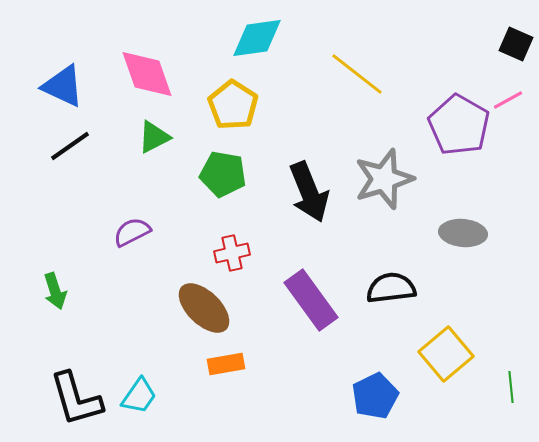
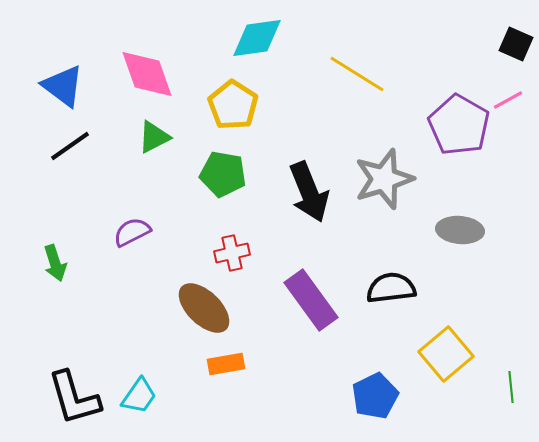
yellow line: rotated 6 degrees counterclockwise
blue triangle: rotated 12 degrees clockwise
gray ellipse: moved 3 px left, 3 px up
green arrow: moved 28 px up
black L-shape: moved 2 px left, 1 px up
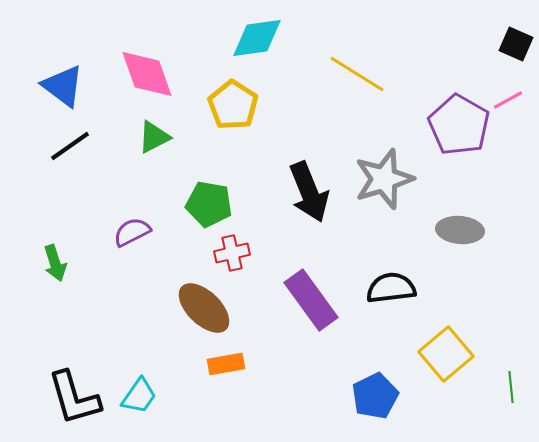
green pentagon: moved 14 px left, 30 px down
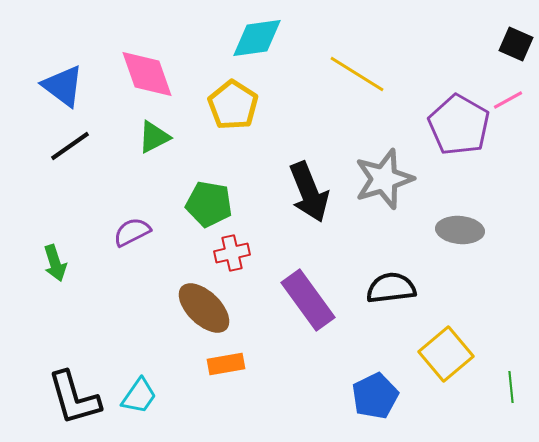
purple rectangle: moved 3 px left
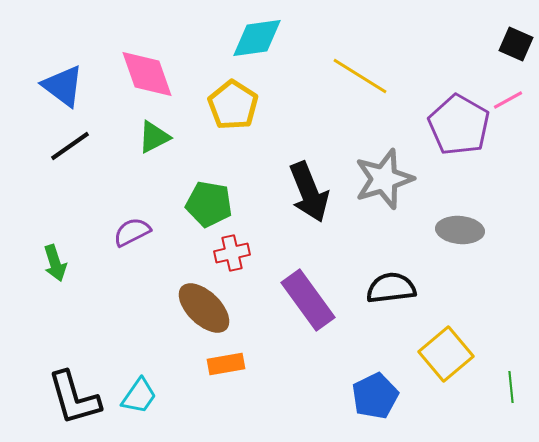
yellow line: moved 3 px right, 2 px down
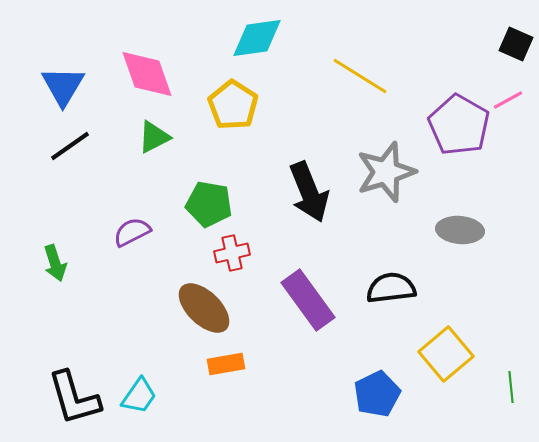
blue triangle: rotated 24 degrees clockwise
gray star: moved 2 px right, 7 px up
blue pentagon: moved 2 px right, 2 px up
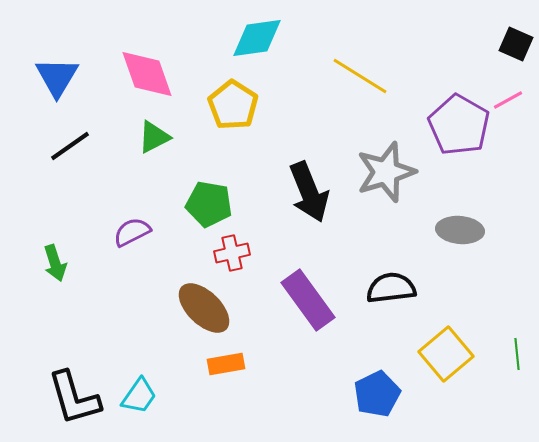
blue triangle: moved 6 px left, 9 px up
green line: moved 6 px right, 33 px up
